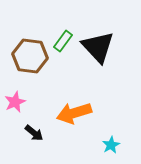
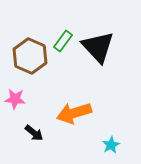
brown hexagon: rotated 16 degrees clockwise
pink star: moved 3 px up; rotated 30 degrees clockwise
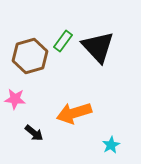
brown hexagon: rotated 20 degrees clockwise
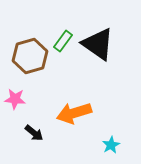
black triangle: moved 3 px up; rotated 12 degrees counterclockwise
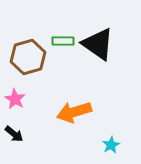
green rectangle: rotated 55 degrees clockwise
brown hexagon: moved 2 px left, 1 px down
pink star: rotated 25 degrees clockwise
orange arrow: moved 1 px up
black arrow: moved 20 px left, 1 px down
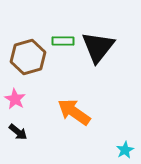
black triangle: moved 3 px down; rotated 33 degrees clockwise
orange arrow: rotated 52 degrees clockwise
black arrow: moved 4 px right, 2 px up
cyan star: moved 14 px right, 5 px down
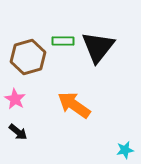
orange arrow: moved 7 px up
cyan star: rotated 18 degrees clockwise
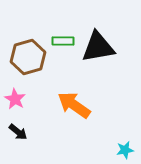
black triangle: rotated 42 degrees clockwise
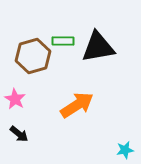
brown hexagon: moved 5 px right, 1 px up
orange arrow: moved 3 px right; rotated 112 degrees clockwise
black arrow: moved 1 px right, 2 px down
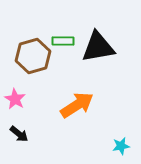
cyan star: moved 4 px left, 4 px up
